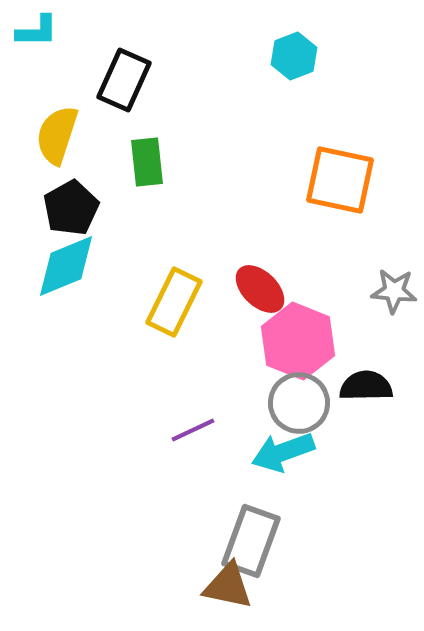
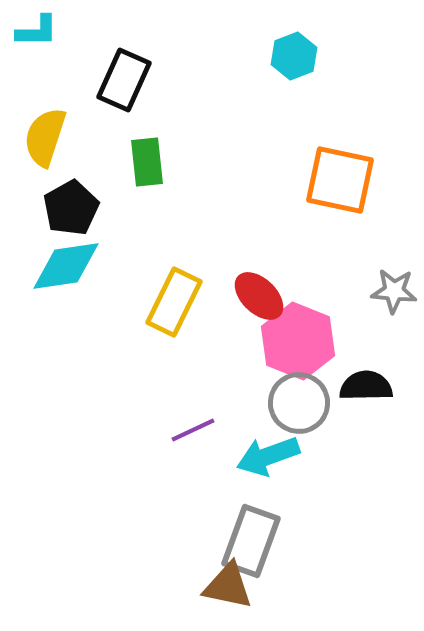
yellow semicircle: moved 12 px left, 2 px down
cyan diamond: rotated 14 degrees clockwise
red ellipse: moved 1 px left, 7 px down
cyan arrow: moved 15 px left, 4 px down
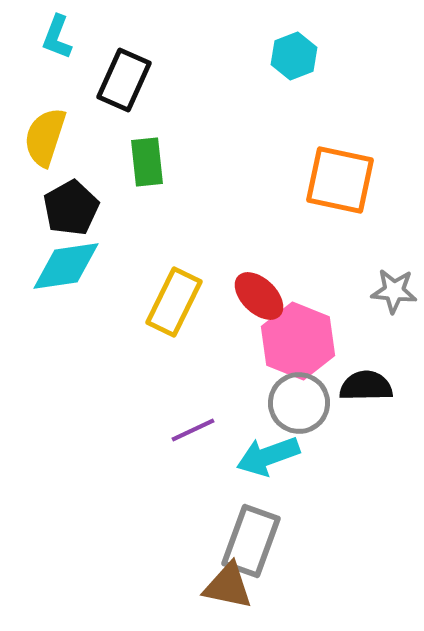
cyan L-shape: moved 20 px right, 6 px down; rotated 111 degrees clockwise
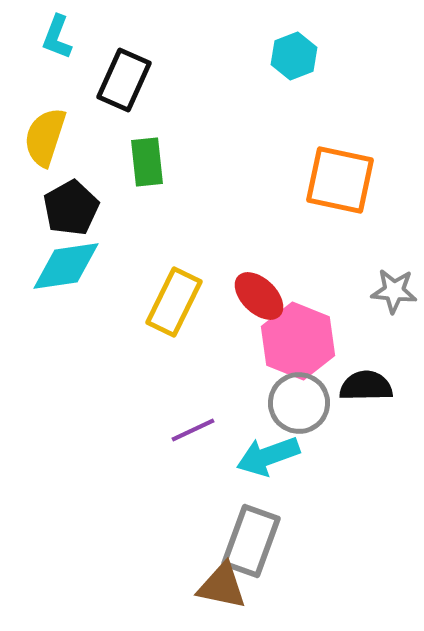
brown triangle: moved 6 px left
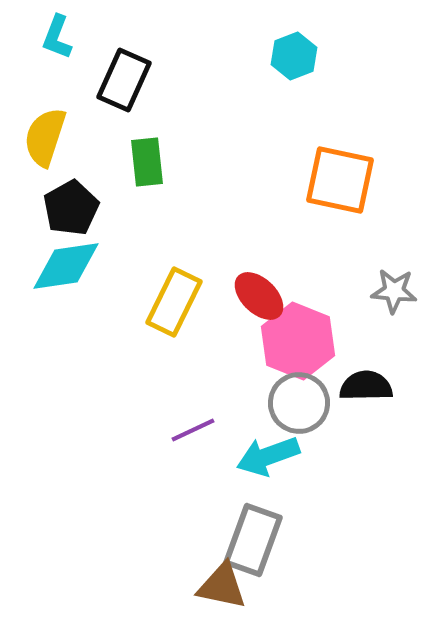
gray rectangle: moved 2 px right, 1 px up
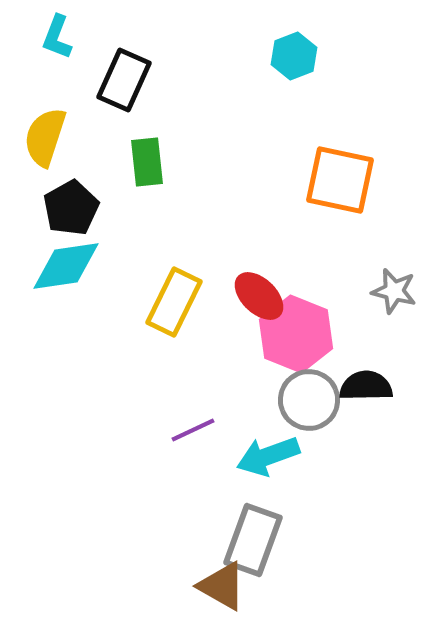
gray star: rotated 9 degrees clockwise
pink hexagon: moved 2 px left, 7 px up
gray circle: moved 10 px right, 3 px up
brown triangle: rotated 18 degrees clockwise
